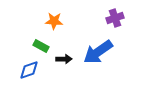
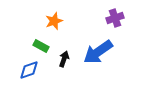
orange star: rotated 24 degrees counterclockwise
black arrow: rotated 70 degrees counterclockwise
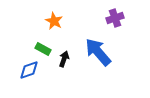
orange star: rotated 24 degrees counterclockwise
green rectangle: moved 2 px right, 3 px down
blue arrow: rotated 84 degrees clockwise
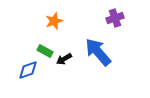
orange star: rotated 24 degrees clockwise
green rectangle: moved 2 px right, 2 px down
black arrow: rotated 140 degrees counterclockwise
blue diamond: moved 1 px left
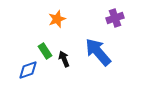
orange star: moved 3 px right, 2 px up
green rectangle: rotated 28 degrees clockwise
black arrow: rotated 98 degrees clockwise
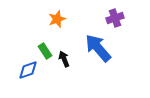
blue arrow: moved 4 px up
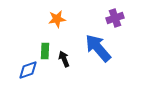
orange star: rotated 12 degrees clockwise
green rectangle: rotated 35 degrees clockwise
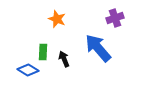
orange star: rotated 30 degrees clockwise
green rectangle: moved 2 px left, 1 px down
blue diamond: rotated 50 degrees clockwise
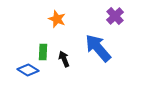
purple cross: moved 2 px up; rotated 24 degrees counterclockwise
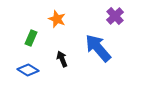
green rectangle: moved 12 px left, 14 px up; rotated 21 degrees clockwise
black arrow: moved 2 px left
